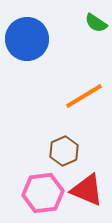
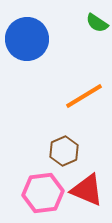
green semicircle: moved 1 px right
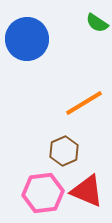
orange line: moved 7 px down
red triangle: moved 1 px down
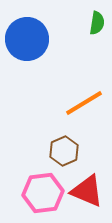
green semicircle: rotated 115 degrees counterclockwise
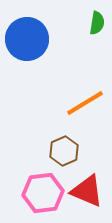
orange line: moved 1 px right
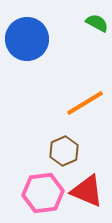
green semicircle: rotated 70 degrees counterclockwise
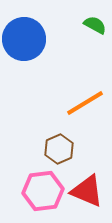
green semicircle: moved 2 px left, 2 px down
blue circle: moved 3 px left
brown hexagon: moved 5 px left, 2 px up
pink hexagon: moved 2 px up
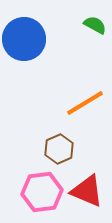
pink hexagon: moved 1 px left, 1 px down
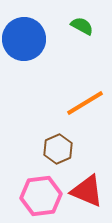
green semicircle: moved 13 px left, 1 px down
brown hexagon: moved 1 px left
pink hexagon: moved 1 px left, 4 px down
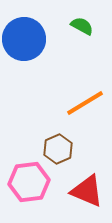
pink hexagon: moved 12 px left, 14 px up
